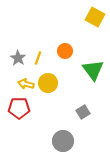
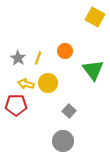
red pentagon: moved 3 px left, 3 px up
gray square: moved 14 px left, 1 px up; rotated 16 degrees counterclockwise
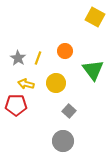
yellow circle: moved 8 px right
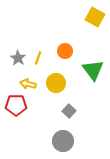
yellow arrow: moved 2 px right
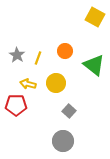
gray star: moved 1 px left, 3 px up
green triangle: moved 1 px right, 5 px up; rotated 15 degrees counterclockwise
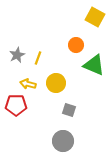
orange circle: moved 11 px right, 6 px up
gray star: rotated 14 degrees clockwise
green triangle: rotated 15 degrees counterclockwise
gray square: moved 1 px up; rotated 24 degrees counterclockwise
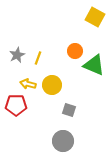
orange circle: moved 1 px left, 6 px down
yellow circle: moved 4 px left, 2 px down
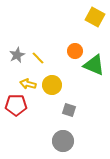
yellow line: rotated 64 degrees counterclockwise
